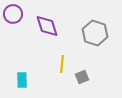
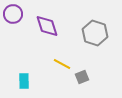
yellow line: rotated 66 degrees counterclockwise
cyan rectangle: moved 2 px right, 1 px down
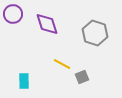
purple diamond: moved 2 px up
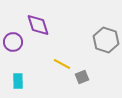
purple circle: moved 28 px down
purple diamond: moved 9 px left, 1 px down
gray hexagon: moved 11 px right, 7 px down
cyan rectangle: moved 6 px left
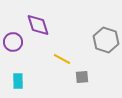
yellow line: moved 5 px up
gray square: rotated 16 degrees clockwise
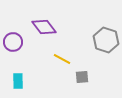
purple diamond: moved 6 px right, 2 px down; rotated 20 degrees counterclockwise
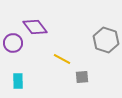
purple diamond: moved 9 px left
purple circle: moved 1 px down
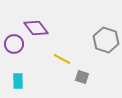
purple diamond: moved 1 px right, 1 px down
purple circle: moved 1 px right, 1 px down
gray square: rotated 24 degrees clockwise
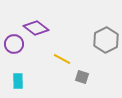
purple diamond: rotated 15 degrees counterclockwise
gray hexagon: rotated 15 degrees clockwise
